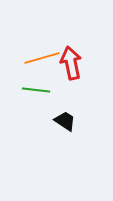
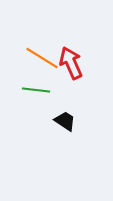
orange line: rotated 48 degrees clockwise
red arrow: rotated 12 degrees counterclockwise
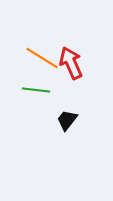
black trapezoid: moved 2 px right, 1 px up; rotated 85 degrees counterclockwise
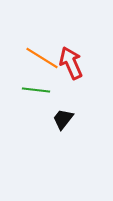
black trapezoid: moved 4 px left, 1 px up
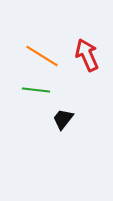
orange line: moved 2 px up
red arrow: moved 16 px right, 8 px up
